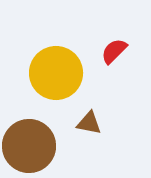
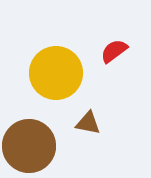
red semicircle: rotated 8 degrees clockwise
brown triangle: moved 1 px left
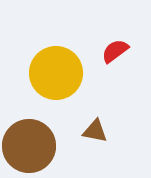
red semicircle: moved 1 px right
brown triangle: moved 7 px right, 8 px down
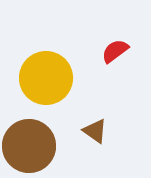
yellow circle: moved 10 px left, 5 px down
brown triangle: rotated 24 degrees clockwise
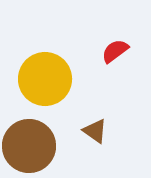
yellow circle: moved 1 px left, 1 px down
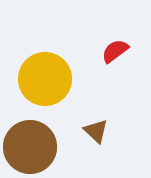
brown triangle: moved 1 px right; rotated 8 degrees clockwise
brown circle: moved 1 px right, 1 px down
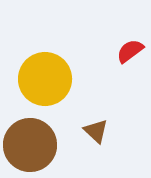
red semicircle: moved 15 px right
brown circle: moved 2 px up
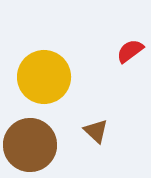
yellow circle: moved 1 px left, 2 px up
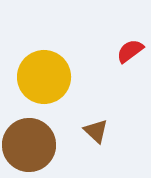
brown circle: moved 1 px left
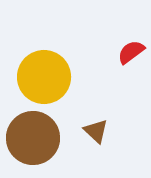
red semicircle: moved 1 px right, 1 px down
brown circle: moved 4 px right, 7 px up
